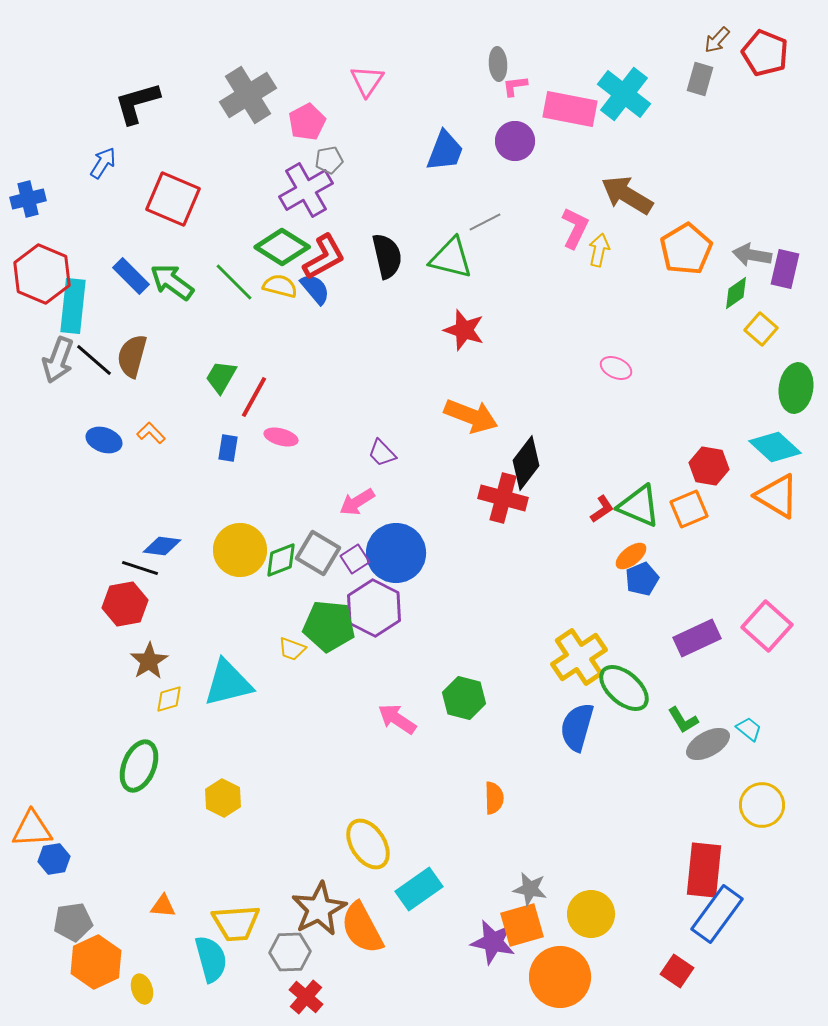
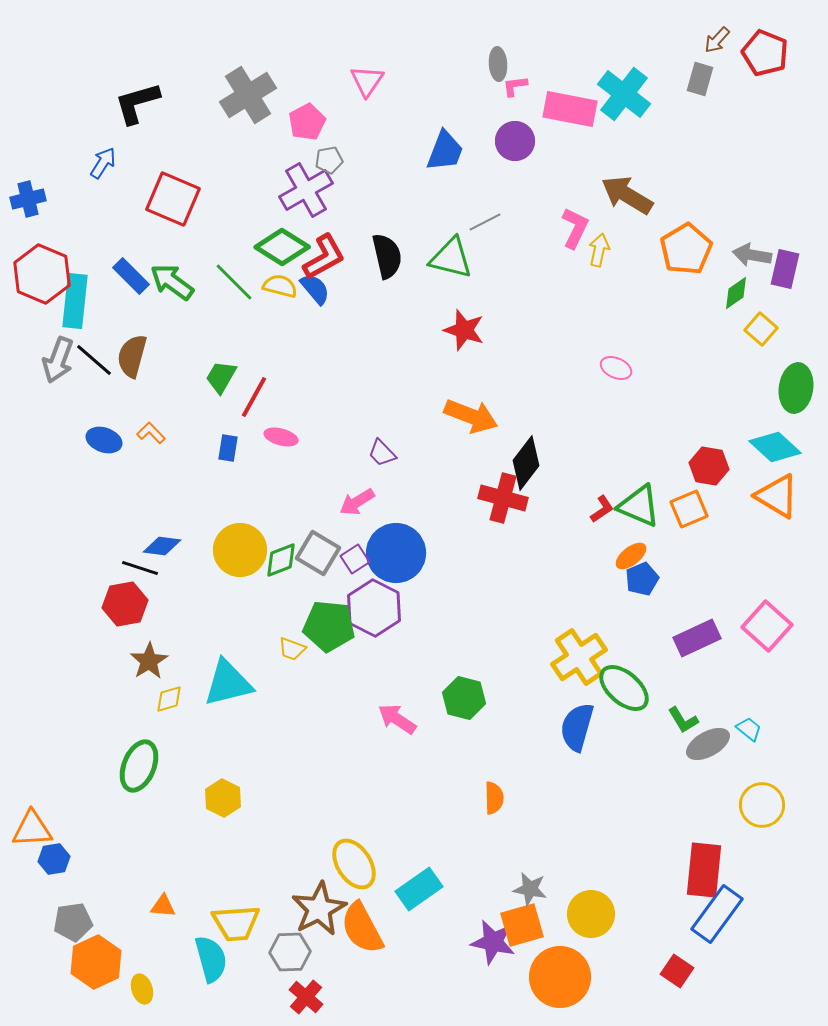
cyan rectangle at (73, 306): moved 2 px right, 5 px up
yellow ellipse at (368, 844): moved 14 px left, 20 px down
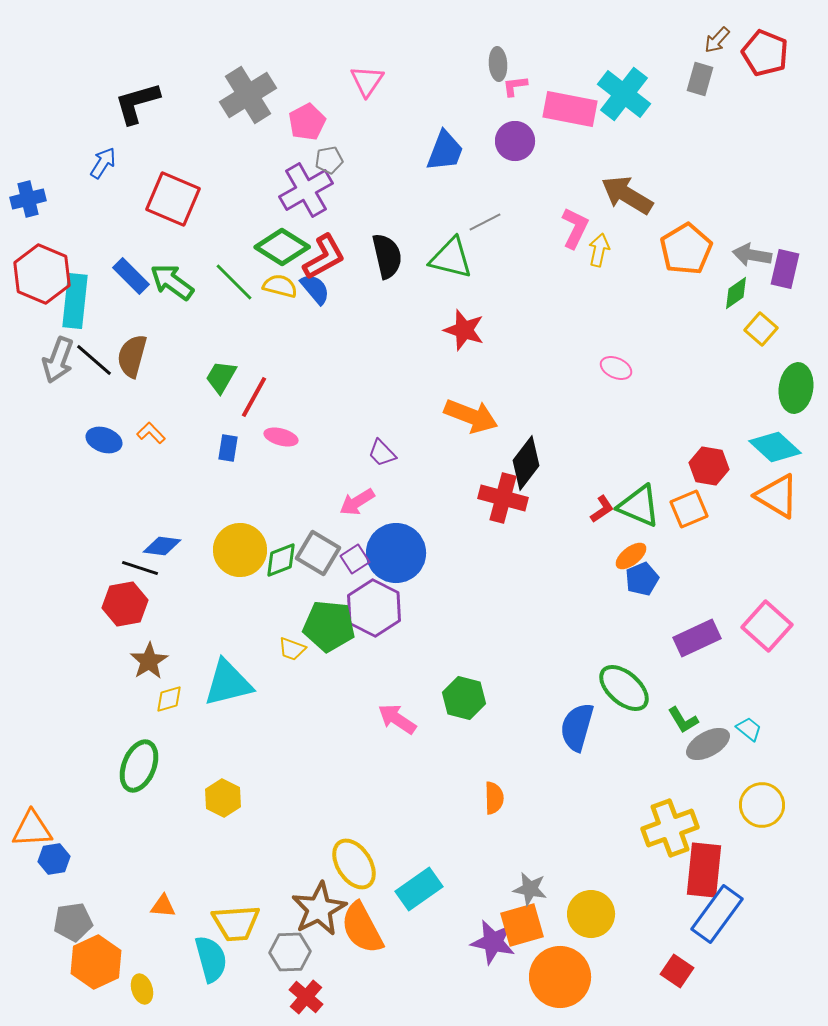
yellow cross at (579, 657): moved 91 px right, 171 px down; rotated 14 degrees clockwise
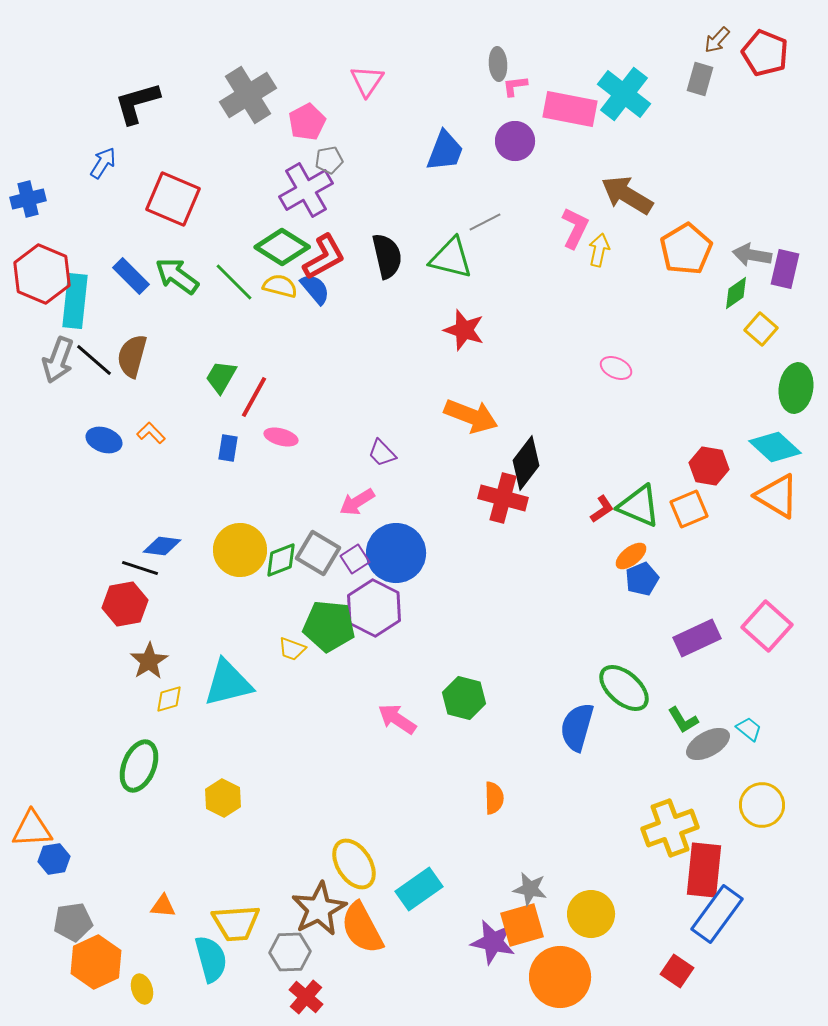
green arrow at (172, 282): moved 5 px right, 6 px up
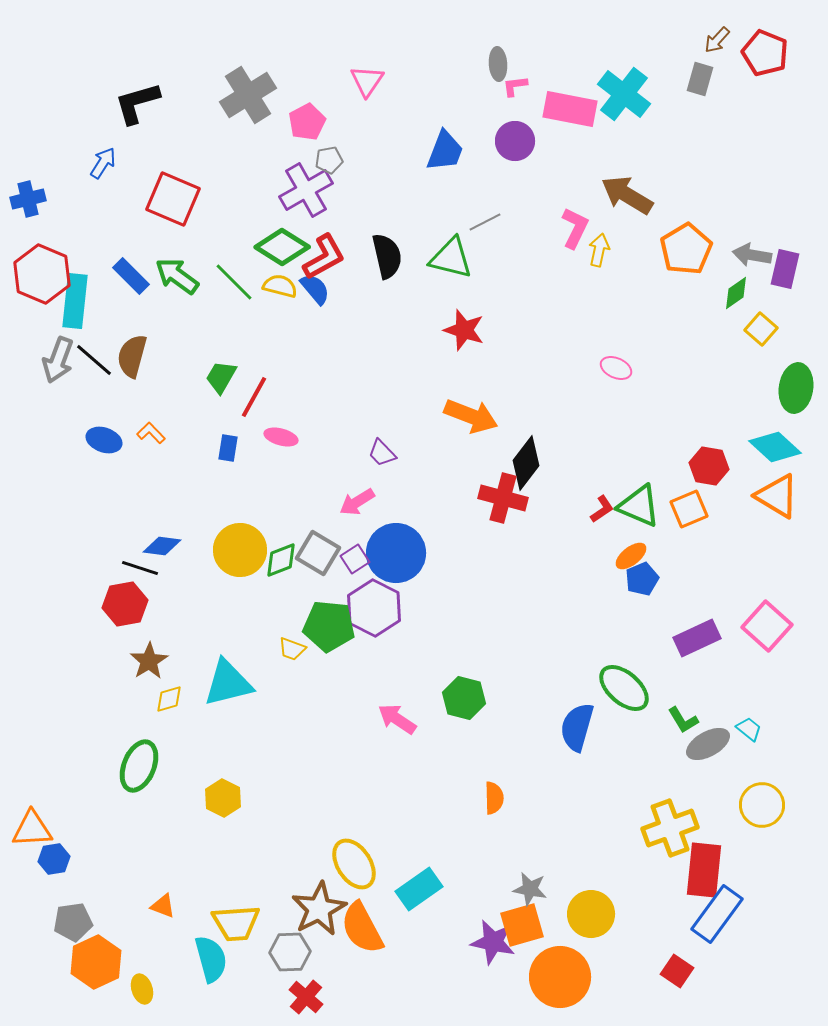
orange triangle at (163, 906): rotated 16 degrees clockwise
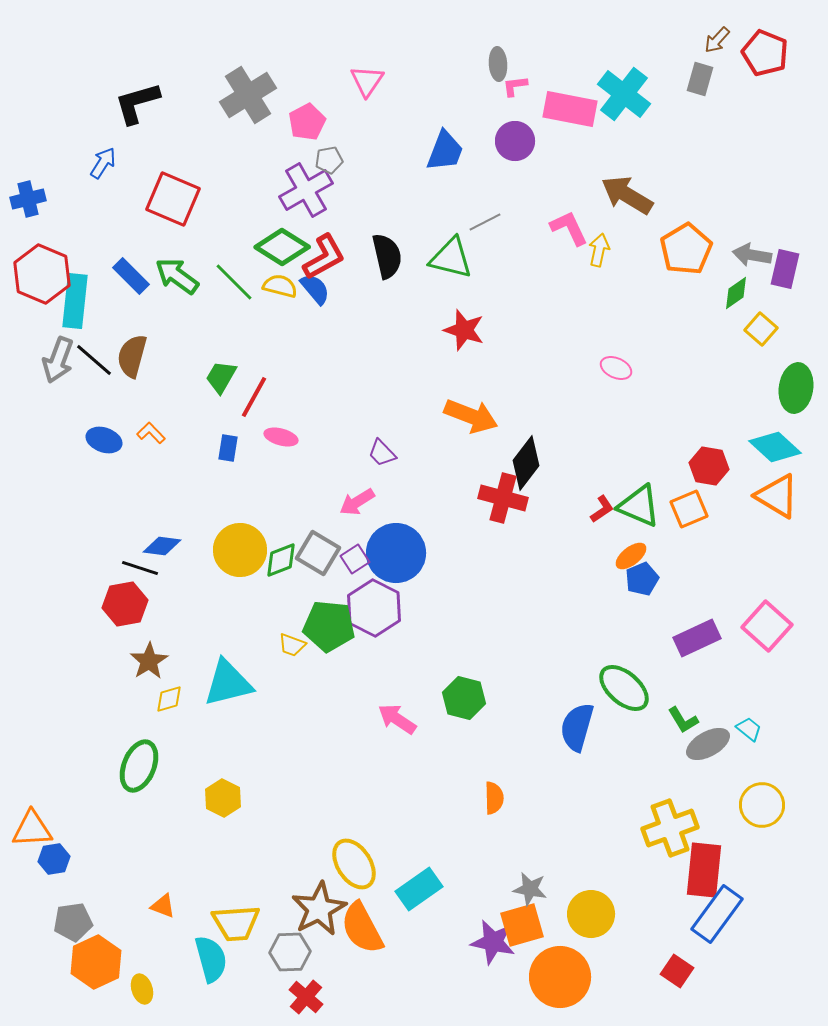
pink L-shape at (575, 228): moved 6 px left; rotated 51 degrees counterclockwise
yellow trapezoid at (292, 649): moved 4 px up
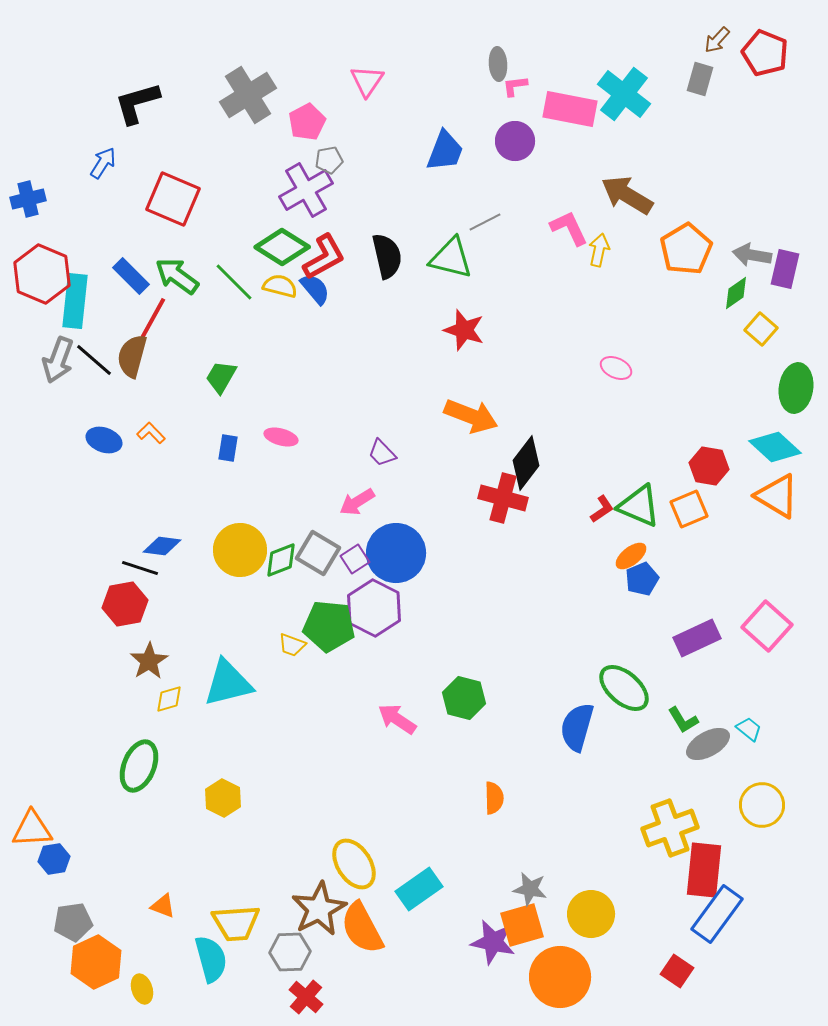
red line at (254, 397): moved 101 px left, 79 px up
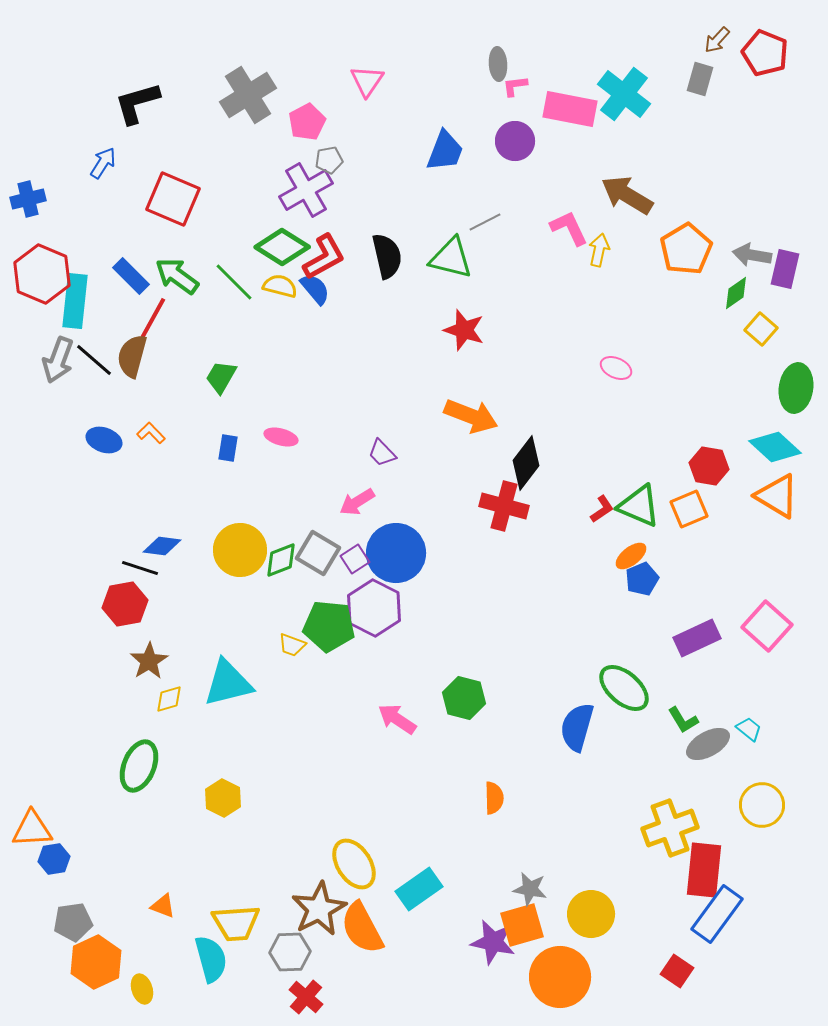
red cross at (503, 498): moved 1 px right, 8 px down
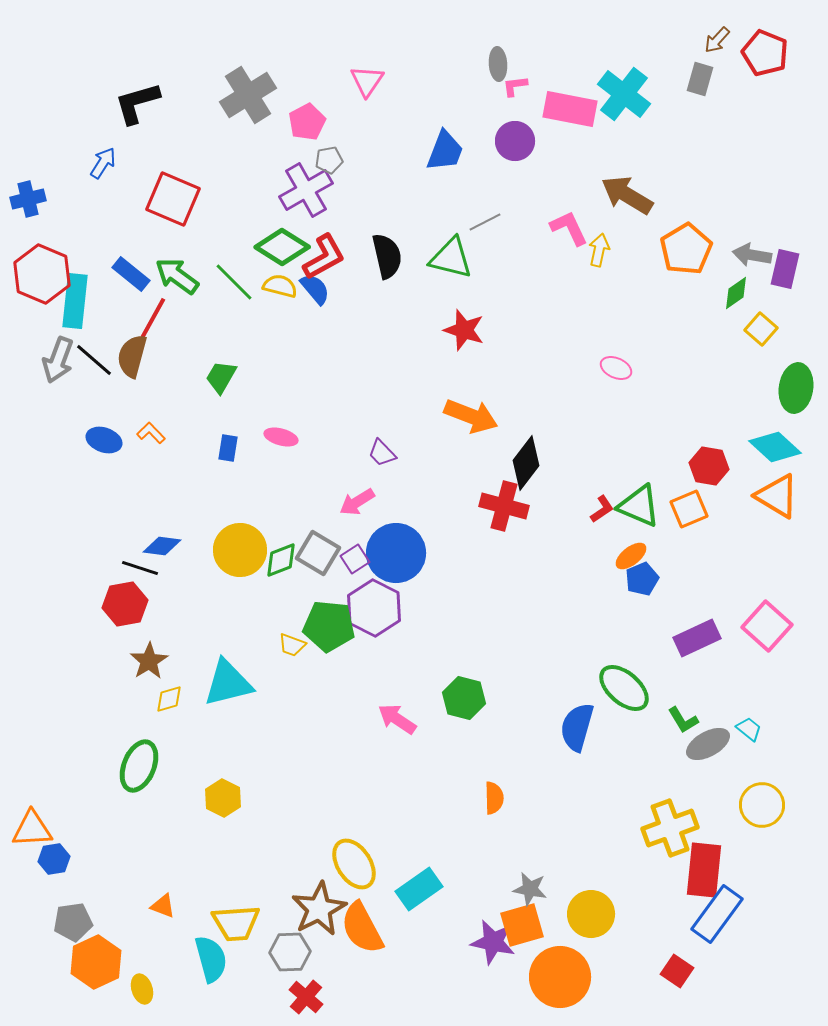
blue rectangle at (131, 276): moved 2 px up; rotated 6 degrees counterclockwise
